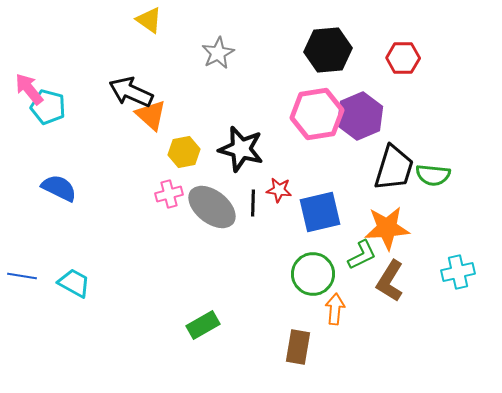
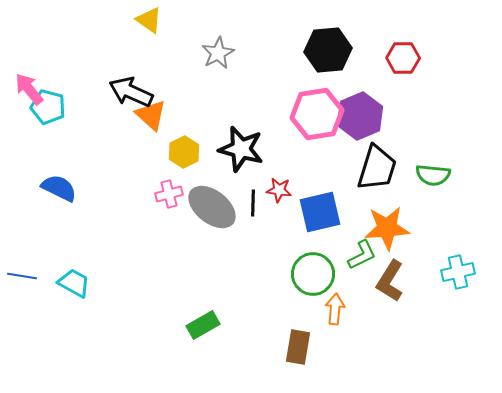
yellow hexagon: rotated 16 degrees counterclockwise
black trapezoid: moved 17 px left
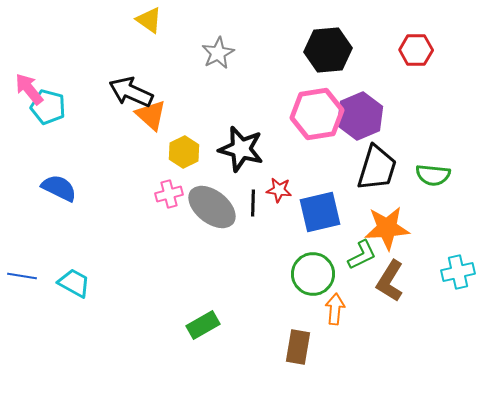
red hexagon: moved 13 px right, 8 px up
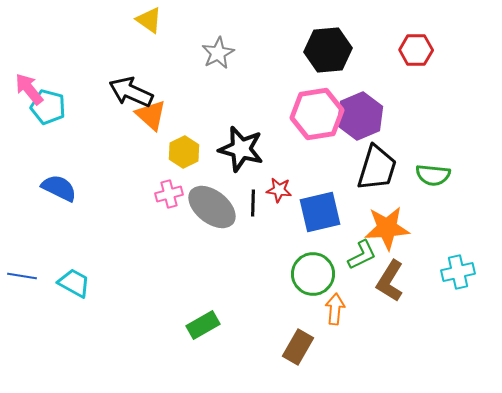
brown rectangle: rotated 20 degrees clockwise
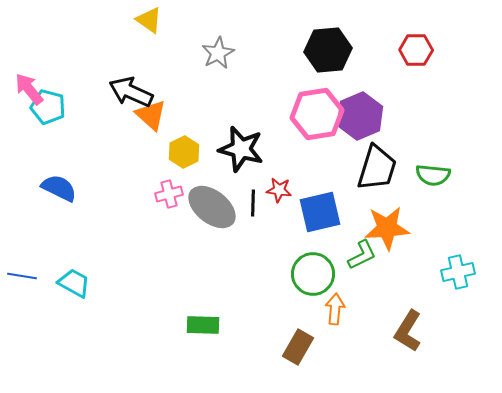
brown L-shape: moved 18 px right, 50 px down
green rectangle: rotated 32 degrees clockwise
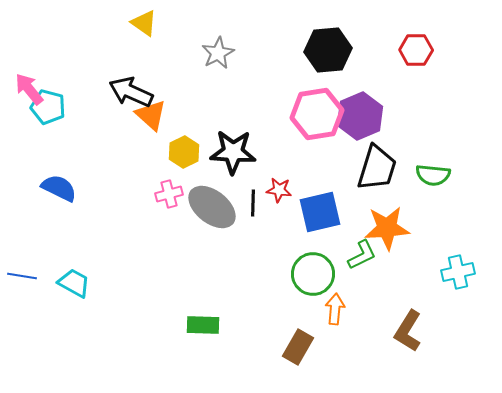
yellow triangle: moved 5 px left, 3 px down
black star: moved 8 px left, 3 px down; rotated 12 degrees counterclockwise
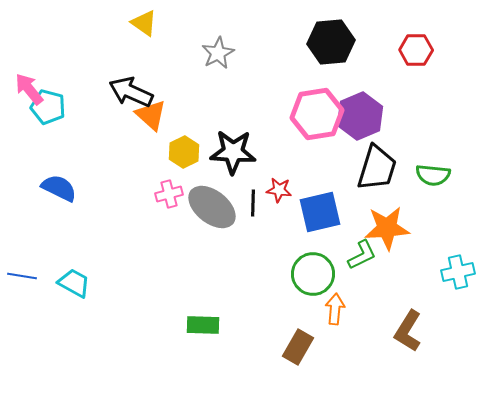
black hexagon: moved 3 px right, 8 px up
